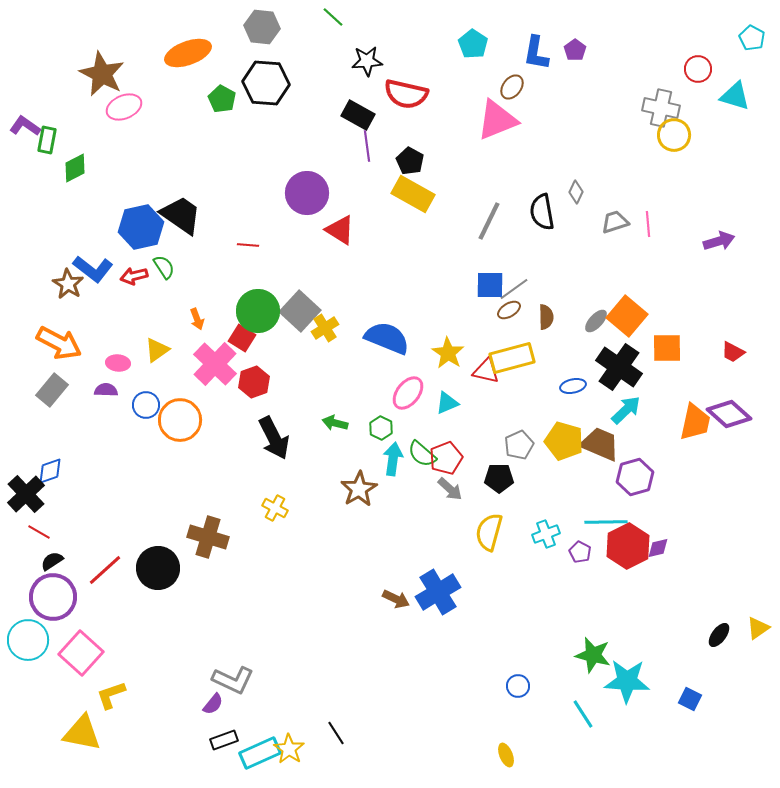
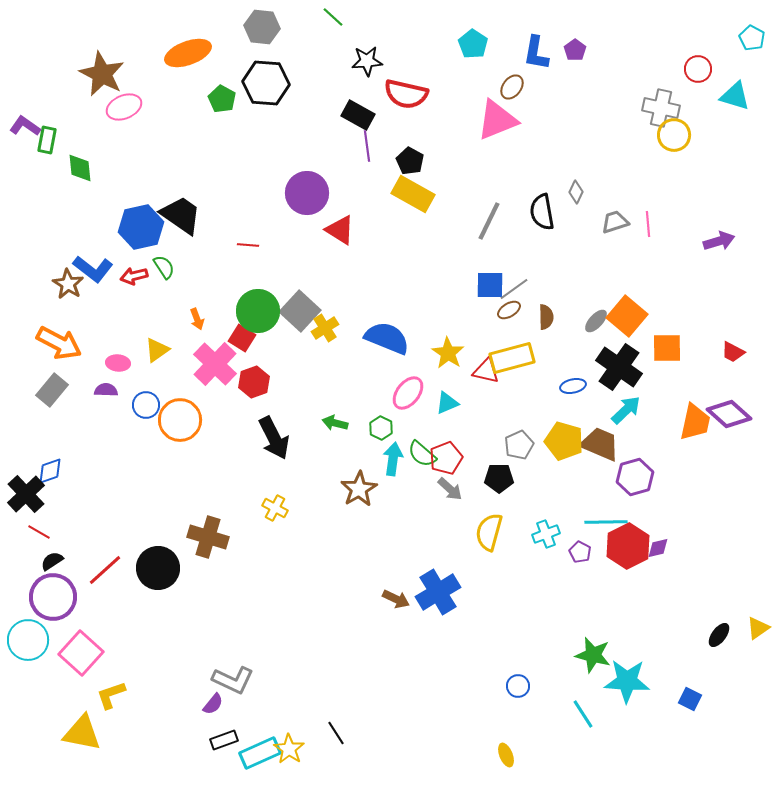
green diamond at (75, 168): moved 5 px right; rotated 68 degrees counterclockwise
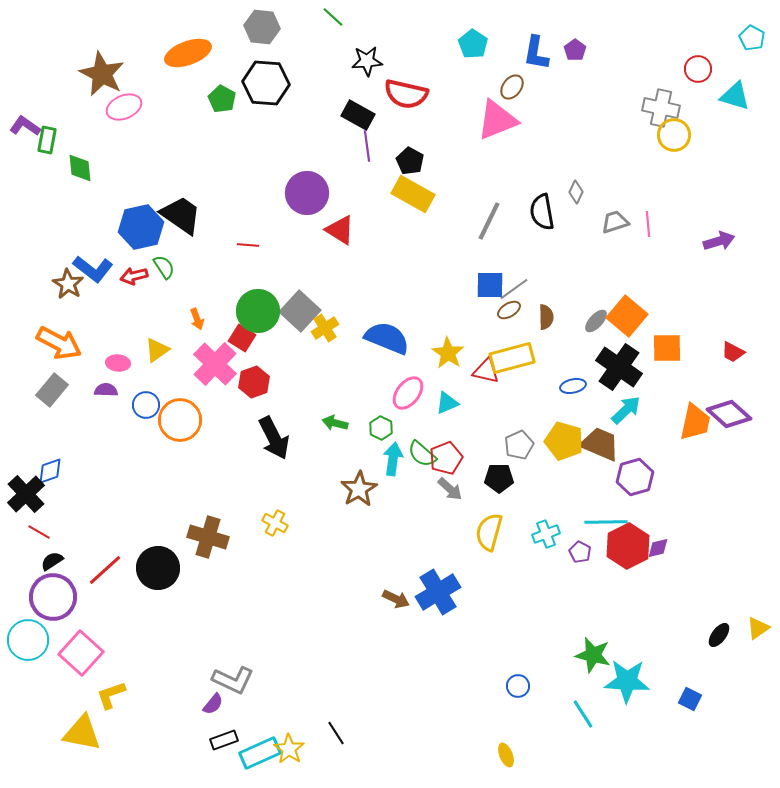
yellow cross at (275, 508): moved 15 px down
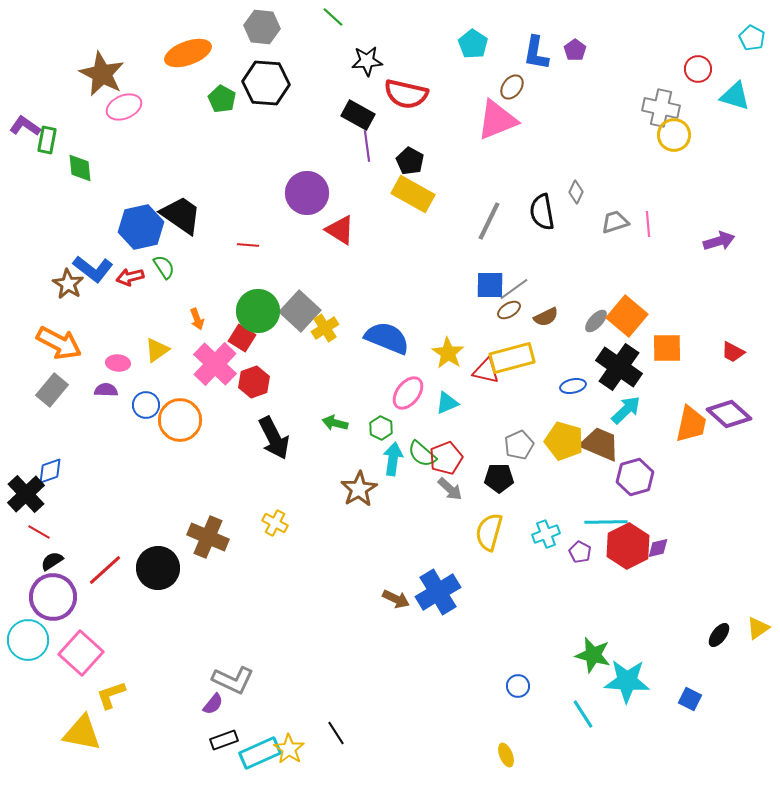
red arrow at (134, 276): moved 4 px left, 1 px down
brown semicircle at (546, 317): rotated 65 degrees clockwise
orange trapezoid at (695, 422): moved 4 px left, 2 px down
brown cross at (208, 537): rotated 6 degrees clockwise
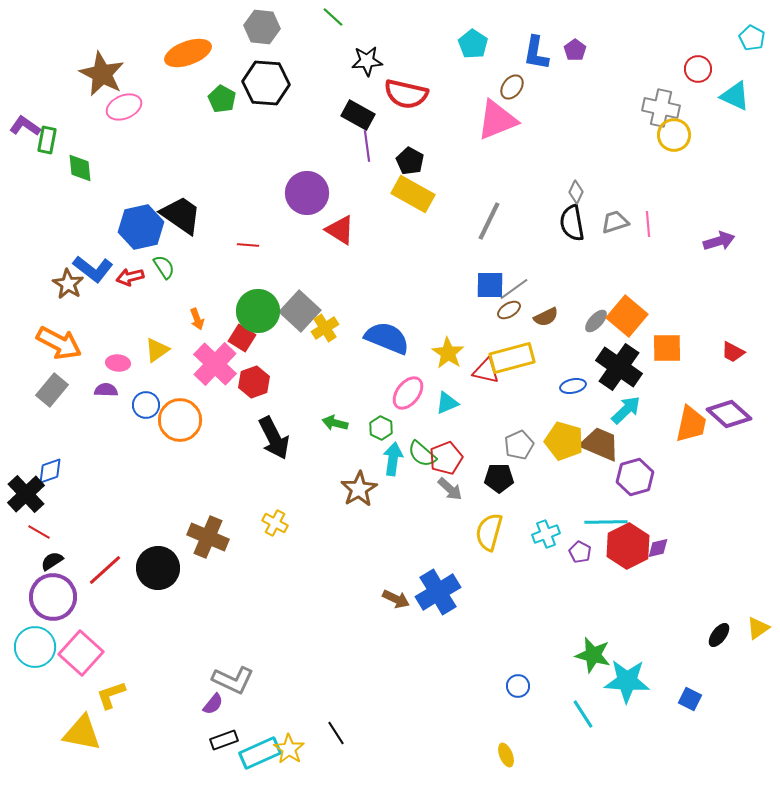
cyan triangle at (735, 96): rotated 8 degrees clockwise
black semicircle at (542, 212): moved 30 px right, 11 px down
cyan circle at (28, 640): moved 7 px right, 7 px down
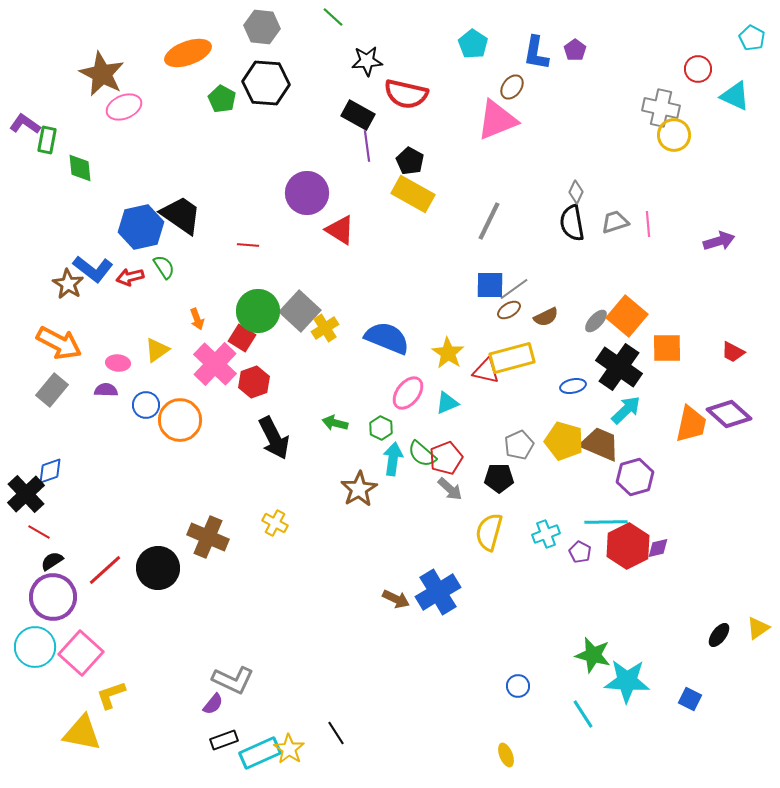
purple L-shape at (25, 126): moved 2 px up
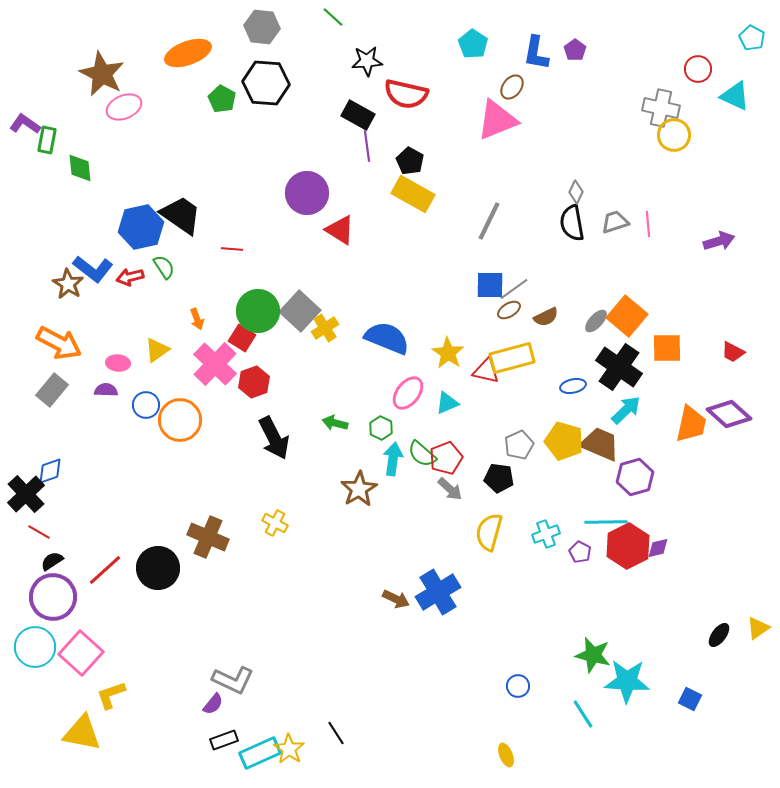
red line at (248, 245): moved 16 px left, 4 px down
black pentagon at (499, 478): rotated 8 degrees clockwise
